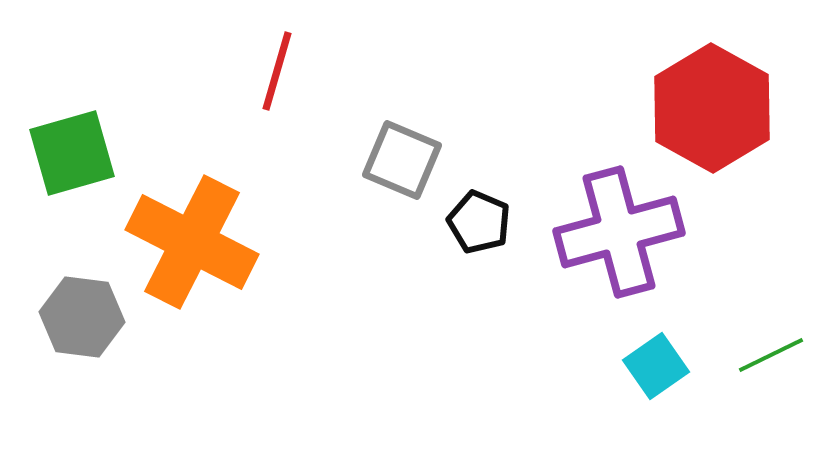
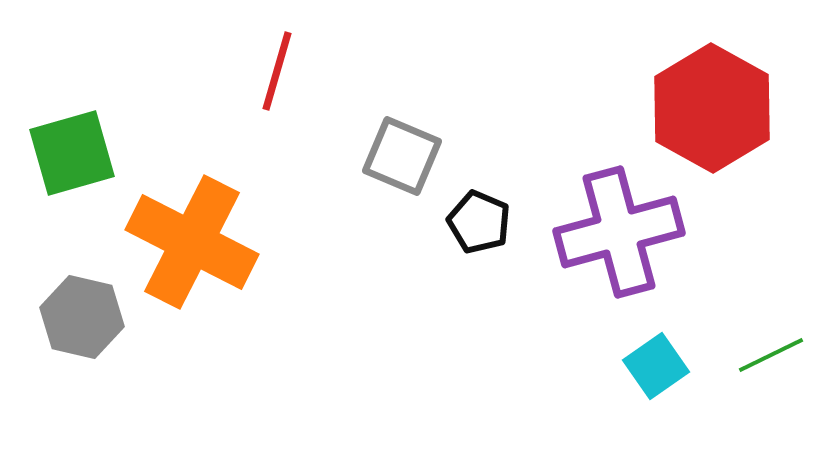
gray square: moved 4 px up
gray hexagon: rotated 6 degrees clockwise
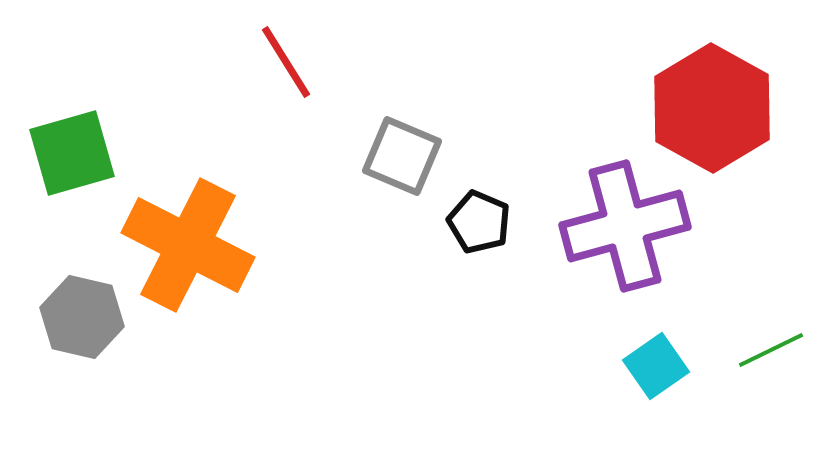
red line: moved 9 px right, 9 px up; rotated 48 degrees counterclockwise
purple cross: moved 6 px right, 6 px up
orange cross: moved 4 px left, 3 px down
green line: moved 5 px up
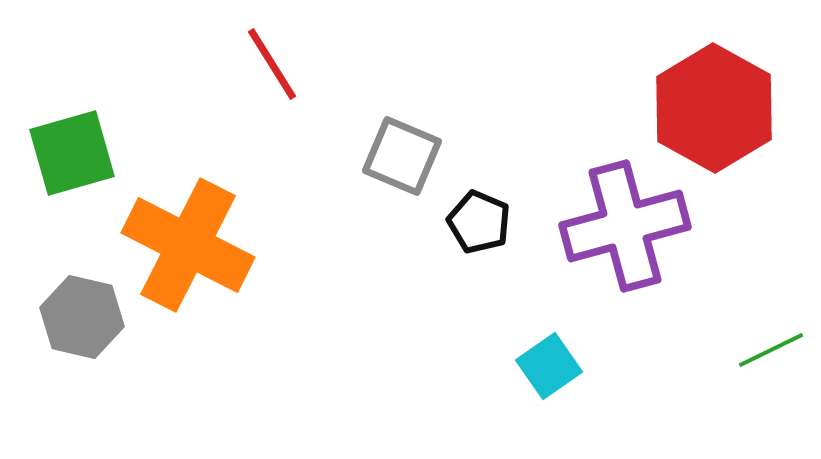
red line: moved 14 px left, 2 px down
red hexagon: moved 2 px right
cyan square: moved 107 px left
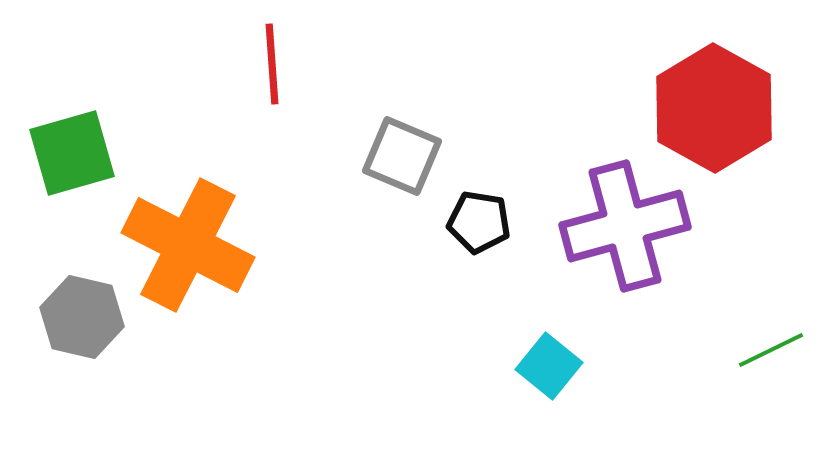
red line: rotated 28 degrees clockwise
black pentagon: rotated 14 degrees counterclockwise
cyan square: rotated 16 degrees counterclockwise
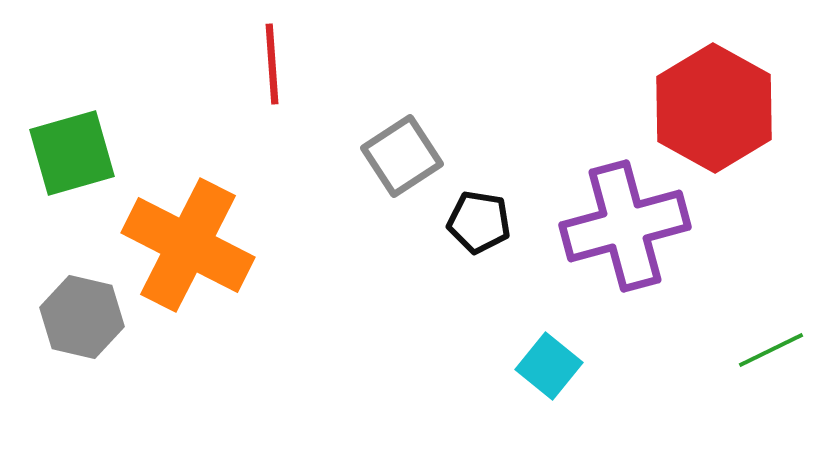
gray square: rotated 34 degrees clockwise
